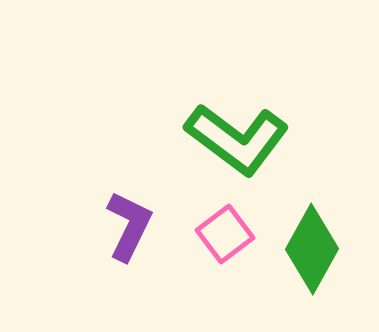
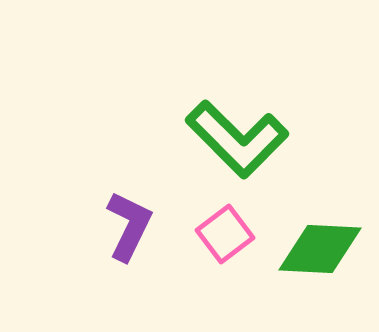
green L-shape: rotated 8 degrees clockwise
green diamond: moved 8 px right; rotated 64 degrees clockwise
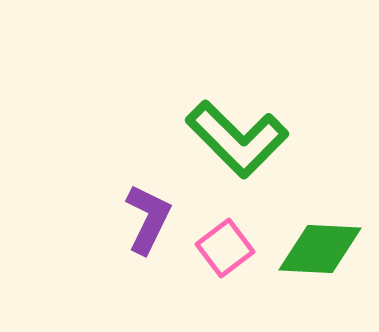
purple L-shape: moved 19 px right, 7 px up
pink square: moved 14 px down
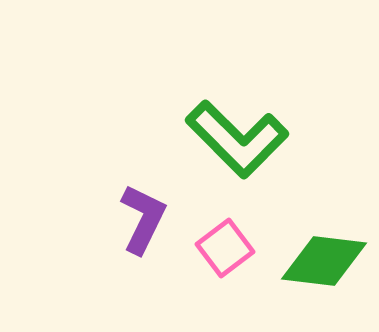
purple L-shape: moved 5 px left
green diamond: moved 4 px right, 12 px down; rotated 4 degrees clockwise
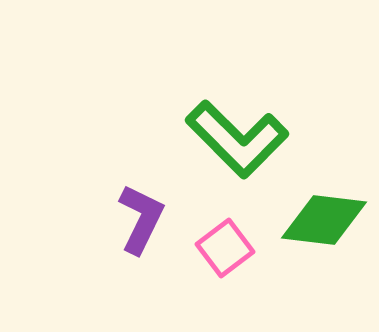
purple L-shape: moved 2 px left
green diamond: moved 41 px up
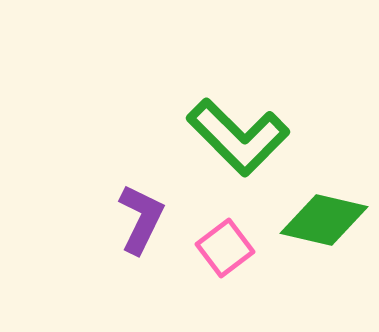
green L-shape: moved 1 px right, 2 px up
green diamond: rotated 6 degrees clockwise
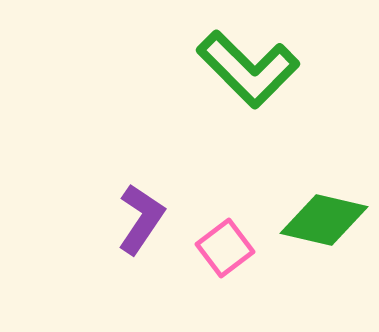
green L-shape: moved 10 px right, 68 px up
purple L-shape: rotated 8 degrees clockwise
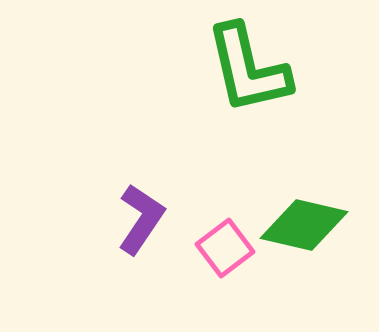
green L-shape: rotated 32 degrees clockwise
green diamond: moved 20 px left, 5 px down
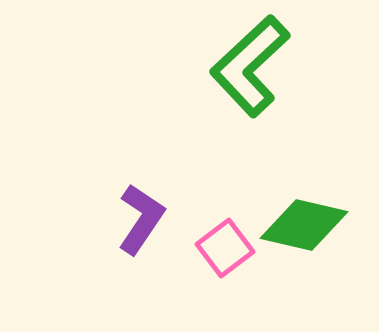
green L-shape: moved 2 px right, 3 px up; rotated 60 degrees clockwise
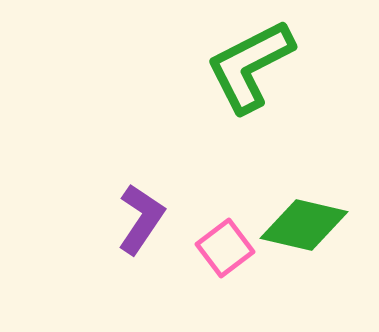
green L-shape: rotated 16 degrees clockwise
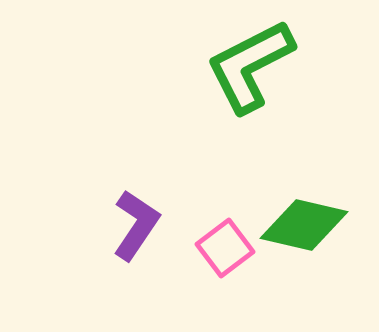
purple L-shape: moved 5 px left, 6 px down
